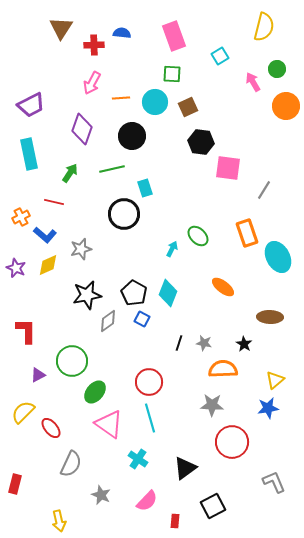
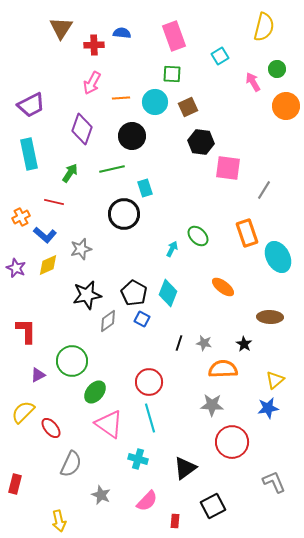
cyan cross at (138, 459): rotated 18 degrees counterclockwise
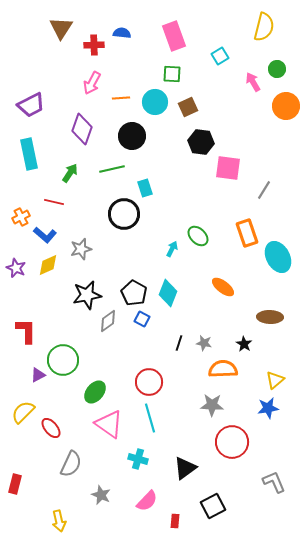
green circle at (72, 361): moved 9 px left, 1 px up
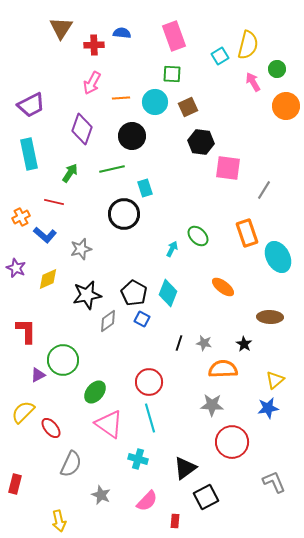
yellow semicircle at (264, 27): moved 16 px left, 18 px down
yellow diamond at (48, 265): moved 14 px down
black square at (213, 506): moved 7 px left, 9 px up
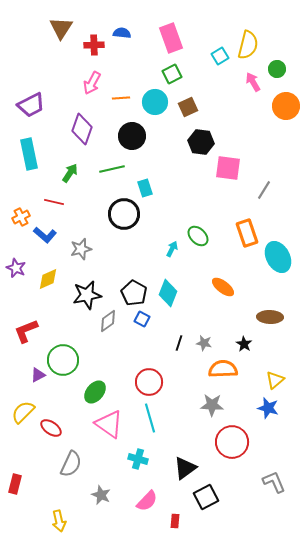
pink rectangle at (174, 36): moved 3 px left, 2 px down
green square at (172, 74): rotated 30 degrees counterclockwise
red L-shape at (26, 331): rotated 112 degrees counterclockwise
blue star at (268, 408): rotated 25 degrees clockwise
red ellipse at (51, 428): rotated 15 degrees counterclockwise
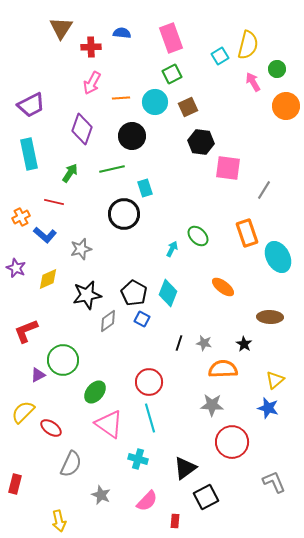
red cross at (94, 45): moved 3 px left, 2 px down
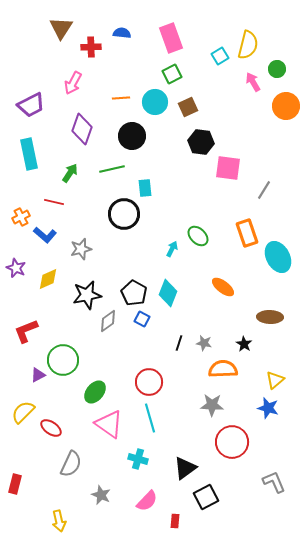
pink arrow at (92, 83): moved 19 px left
cyan rectangle at (145, 188): rotated 12 degrees clockwise
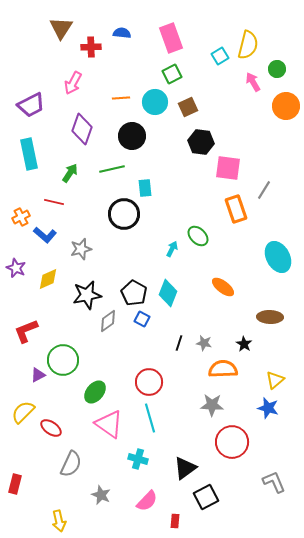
orange rectangle at (247, 233): moved 11 px left, 24 px up
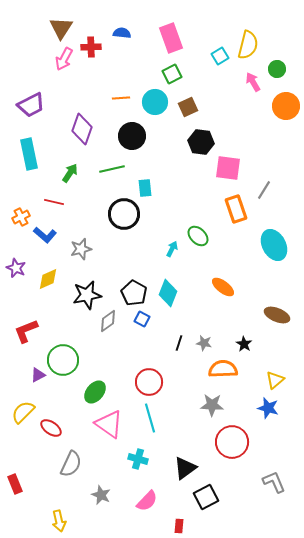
pink arrow at (73, 83): moved 9 px left, 24 px up
cyan ellipse at (278, 257): moved 4 px left, 12 px up
brown ellipse at (270, 317): moved 7 px right, 2 px up; rotated 20 degrees clockwise
red rectangle at (15, 484): rotated 36 degrees counterclockwise
red rectangle at (175, 521): moved 4 px right, 5 px down
